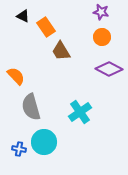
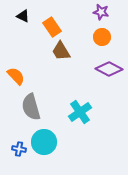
orange rectangle: moved 6 px right
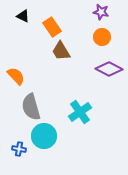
cyan circle: moved 6 px up
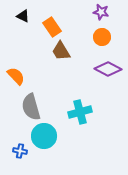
purple diamond: moved 1 px left
cyan cross: rotated 20 degrees clockwise
blue cross: moved 1 px right, 2 px down
